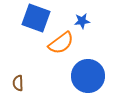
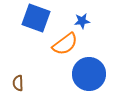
orange semicircle: moved 4 px right, 1 px down
blue circle: moved 1 px right, 2 px up
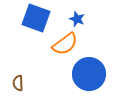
blue star: moved 5 px left, 2 px up; rotated 28 degrees clockwise
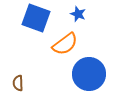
blue star: moved 1 px right, 5 px up
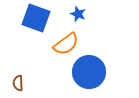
orange semicircle: moved 1 px right
blue circle: moved 2 px up
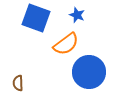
blue star: moved 1 px left, 1 px down
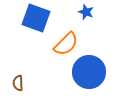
blue star: moved 9 px right, 3 px up
orange semicircle: rotated 8 degrees counterclockwise
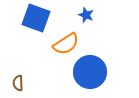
blue star: moved 3 px down
orange semicircle: rotated 12 degrees clockwise
blue circle: moved 1 px right
